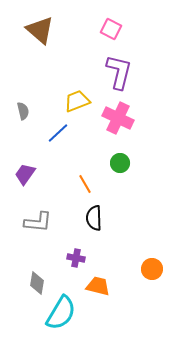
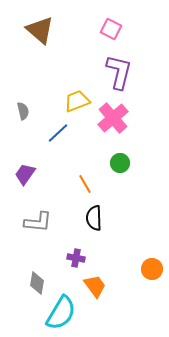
pink cross: moved 5 px left; rotated 24 degrees clockwise
orange trapezoid: moved 3 px left; rotated 40 degrees clockwise
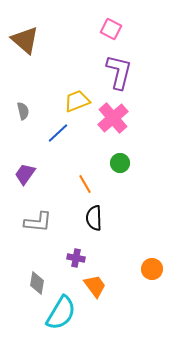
brown triangle: moved 15 px left, 10 px down
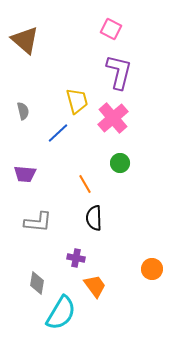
yellow trapezoid: rotated 96 degrees clockwise
purple trapezoid: rotated 120 degrees counterclockwise
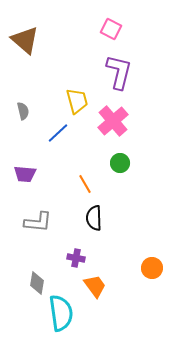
pink cross: moved 3 px down
orange circle: moved 1 px up
cyan semicircle: rotated 39 degrees counterclockwise
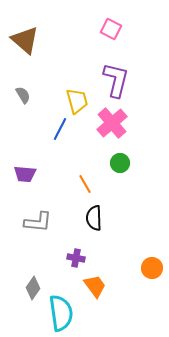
purple L-shape: moved 3 px left, 8 px down
gray semicircle: moved 16 px up; rotated 18 degrees counterclockwise
pink cross: moved 1 px left, 2 px down
blue line: moved 2 px right, 4 px up; rotated 20 degrees counterclockwise
gray diamond: moved 4 px left, 5 px down; rotated 25 degrees clockwise
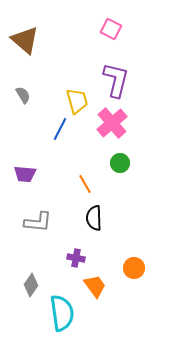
orange circle: moved 18 px left
gray diamond: moved 2 px left, 3 px up
cyan semicircle: moved 1 px right
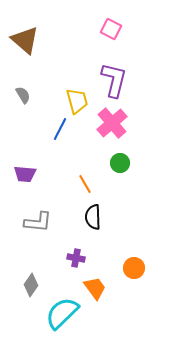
purple L-shape: moved 2 px left
black semicircle: moved 1 px left, 1 px up
orange trapezoid: moved 2 px down
cyan semicircle: rotated 126 degrees counterclockwise
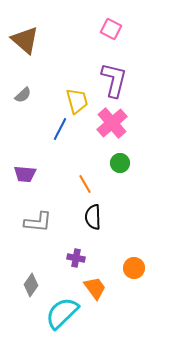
gray semicircle: rotated 78 degrees clockwise
